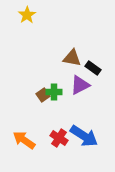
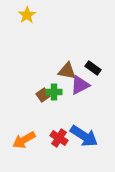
brown triangle: moved 5 px left, 13 px down
orange arrow: rotated 65 degrees counterclockwise
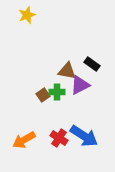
yellow star: rotated 12 degrees clockwise
black rectangle: moved 1 px left, 4 px up
green cross: moved 3 px right
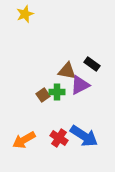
yellow star: moved 2 px left, 1 px up
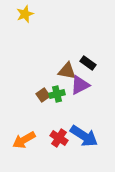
black rectangle: moved 4 px left, 1 px up
green cross: moved 2 px down; rotated 14 degrees counterclockwise
